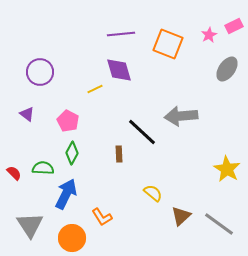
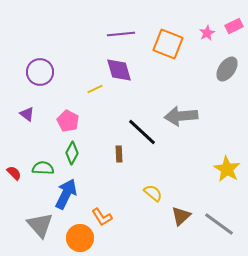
pink star: moved 2 px left, 2 px up
gray triangle: moved 10 px right; rotated 8 degrees counterclockwise
orange circle: moved 8 px right
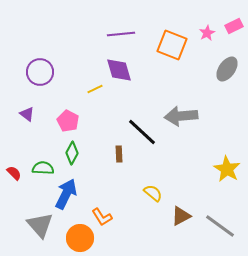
orange square: moved 4 px right, 1 px down
brown triangle: rotated 15 degrees clockwise
gray line: moved 1 px right, 2 px down
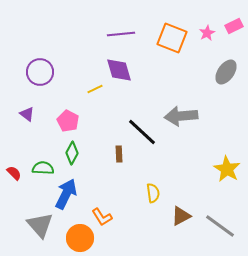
orange square: moved 7 px up
gray ellipse: moved 1 px left, 3 px down
yellow semicircle: rotated 42 degrees clockwise
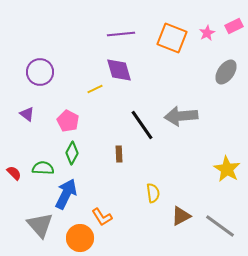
black line: moved 7 px up; rotated 12 degrees clockwise
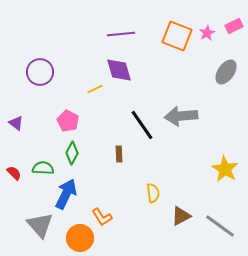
orange square: moved 5 px right, 2 px up
purple triangle: moved 11 px left, 9 px down
yellow star: moved 2 px left
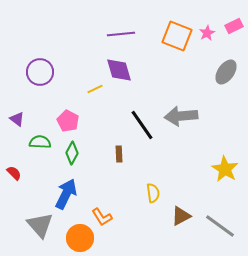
purple triangle: moved 1 px right, 4 px up
green semicircle: moved 3 px left, 26 px up
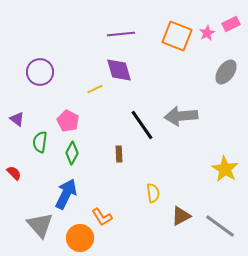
pink rectangle: moved 3 px left, 2 px up
green semicircle: rotated 85 degrees counterclockwise
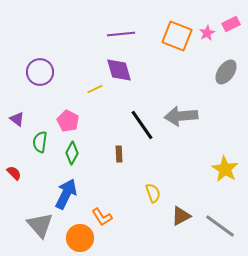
yellow semicircle: rotated 12 degrees counterclockwise
